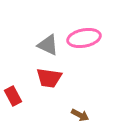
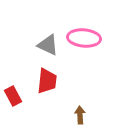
pink ellipse: rotated 16 degrees clockwise
red trapezoid: moved 2 px left, 3 px down; rotated 92 degrees counterclockwise
brown arrow: rotated 120 degrees counterclockwise
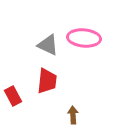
brown arrow: moved 7 px left
